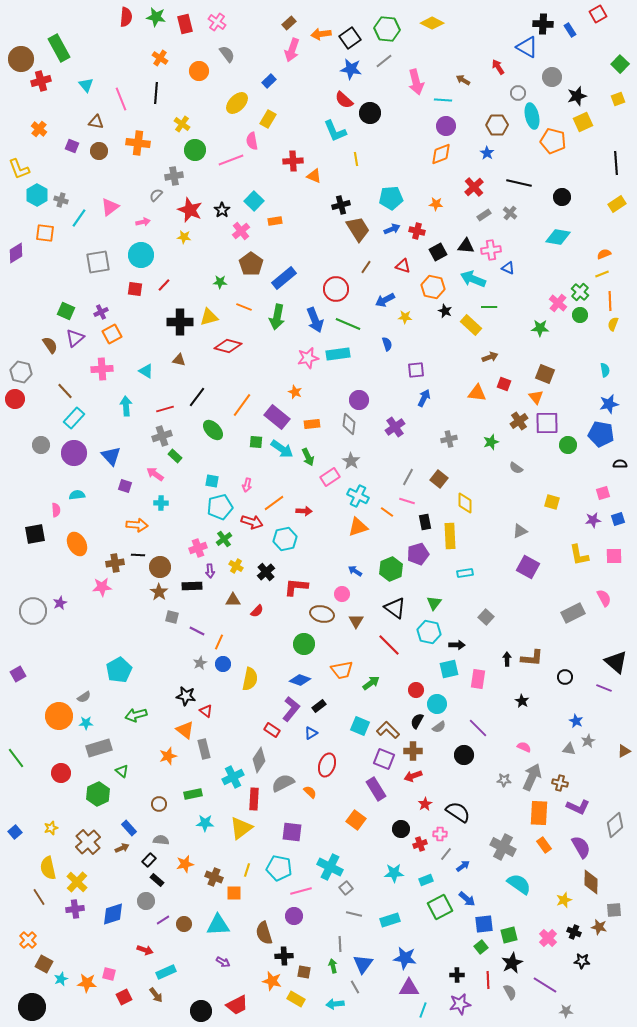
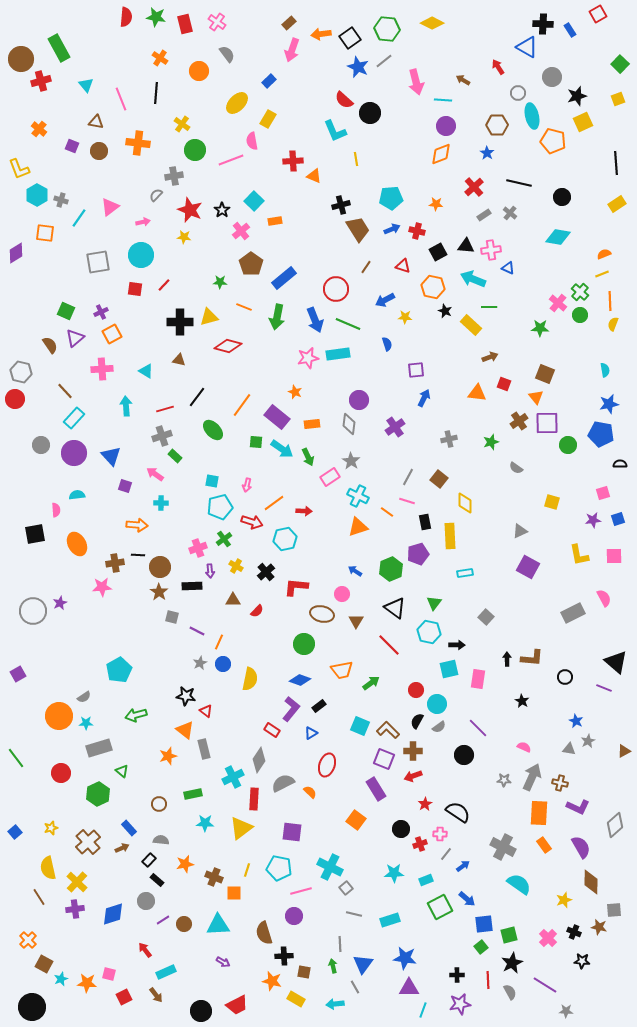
blue star at (351, 69): moved 7 px right, 2 px up; rotated 15 degrees clockwise
red arrow at (145, 950): rotated 147 degrees counterclockwise
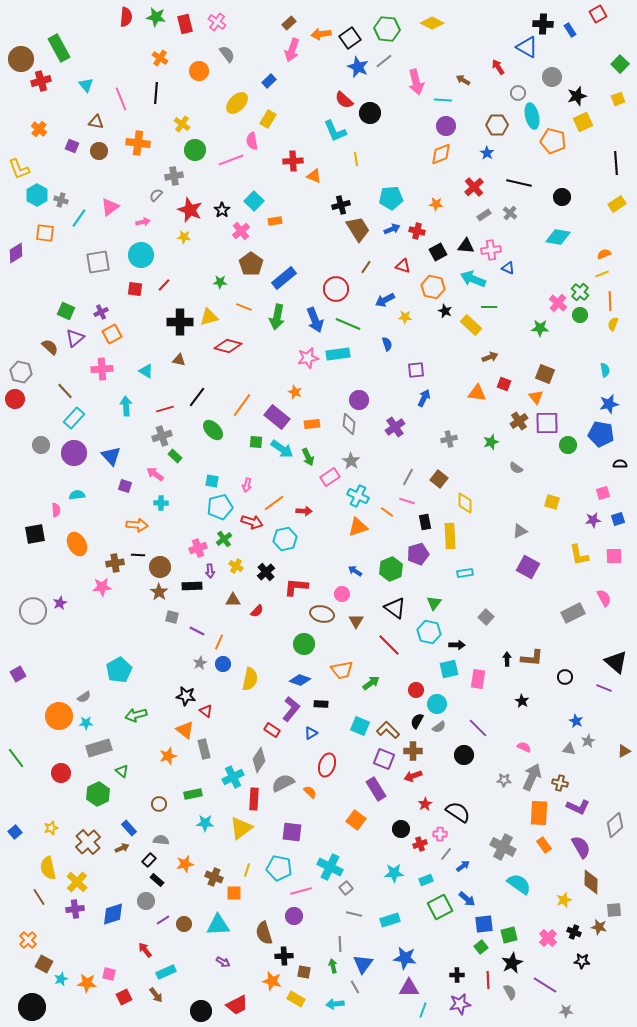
brown semicircle at (50, 345): moved 2 px down; rotated 12 degrees counterclockwise
black rectangle at (319, 706): moved 2 px right, 2 px up; rotated 40 degrees clockwise
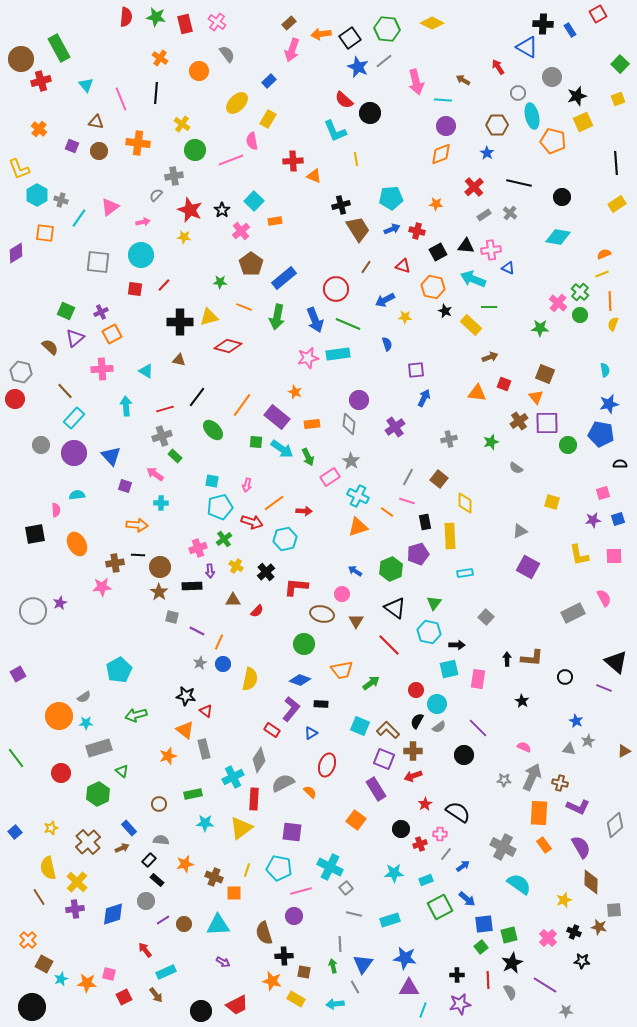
gray square at (98, 262): rotated 15 degrees clockwise
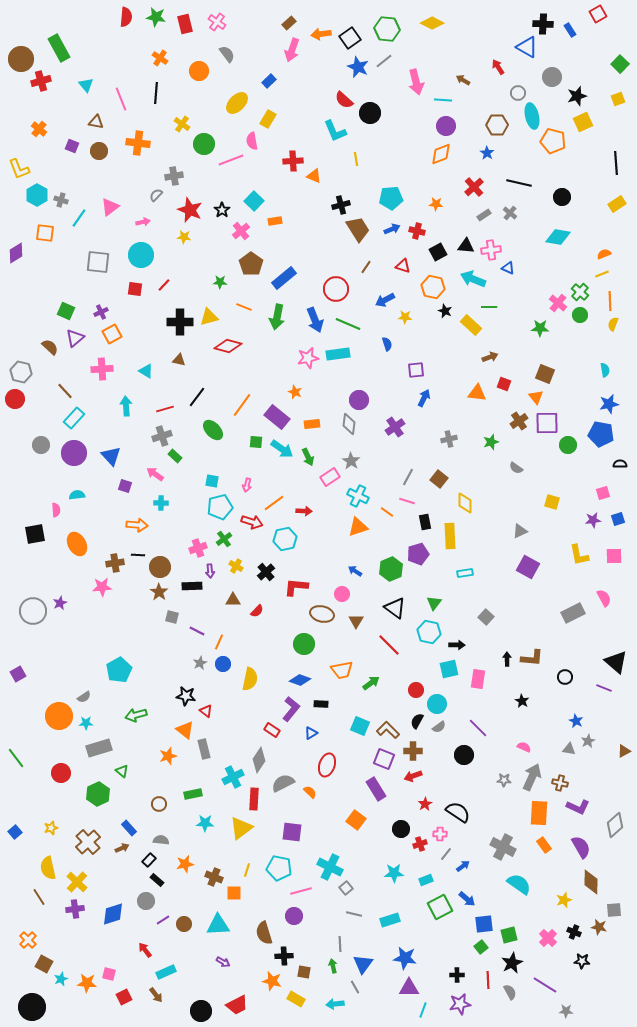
green circle at (195, 150): moved 9 px right, 6 px up
